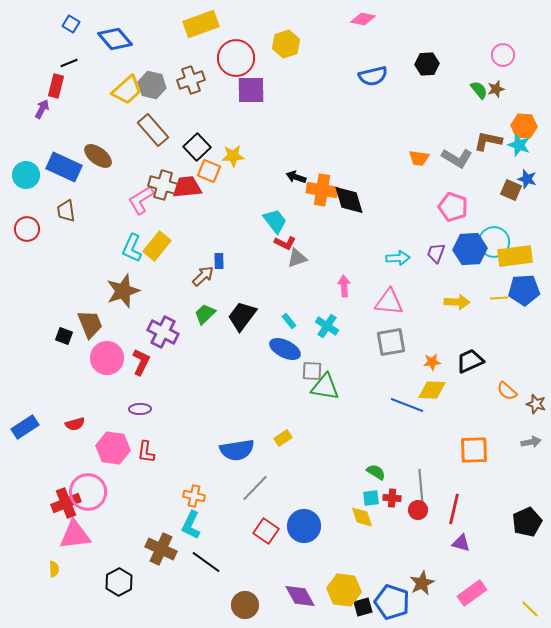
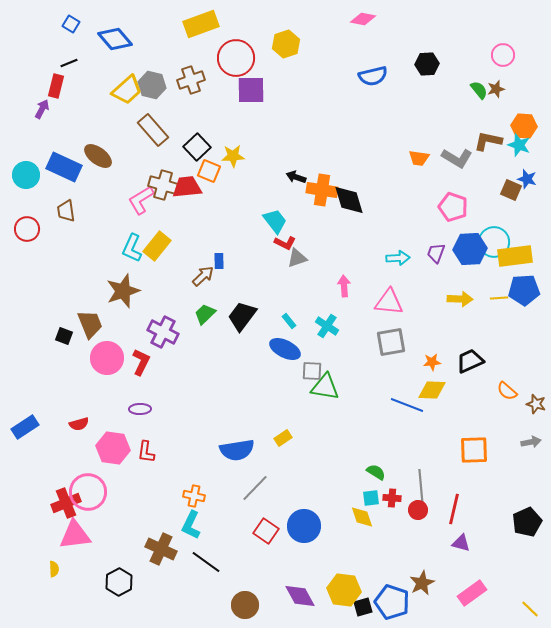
yellow arrow at (457, 302): moved 3 px right, 3 px up
red semicircle at (75, 424): moved 4 px right
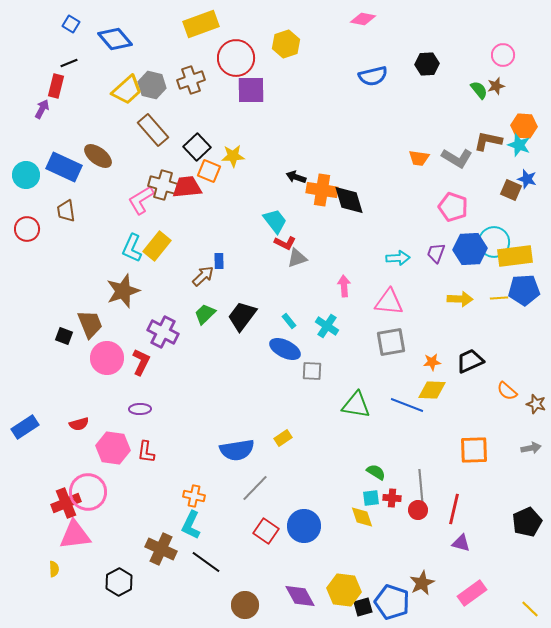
brown star at (496, 89): moved 3 px up
green triangle at (325, 387): moved 31 px right, 18 px down
gray arrow at (531, 442): moved 6 px down
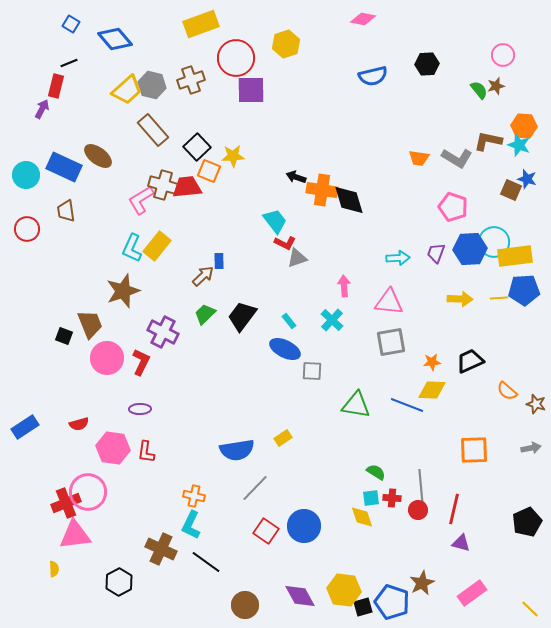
cyan cross at (327, 326): moved 5 px right, 6 px up; rotated 10 degrees clockwise
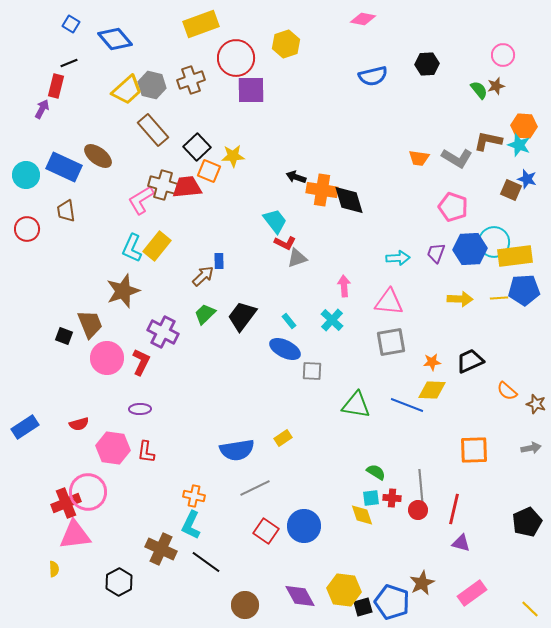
gray line at (255, 488): rotated 20 degrees clockwise
yellow diamond at (362, 517): moved 2 px up
